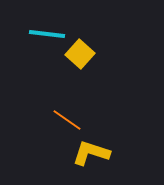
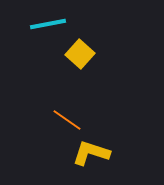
cyan line: moved 1 px right, 10 px up; rotated 18 degrees counterclockwise
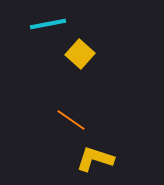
orange line: moved 4 px right
yellow L-shape: moved 4 px right, 6 px down
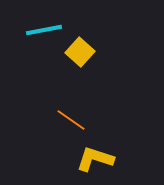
cyan line: moved 4 px left, 6 px down
yellow square: moved 2 px up
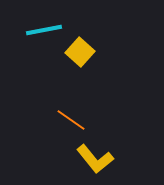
yellow L-shape: rotated 147 degrees counterclockwise
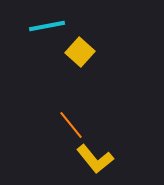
cyan line: moved 3 px right, 4 px up
orange line: moved 5 px down; rotated 16 degrees clockwise
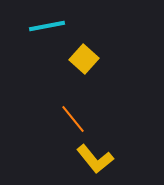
yellow square: moved 4 px right, 7 px down
orange line: moved 2 px right, 6 px up
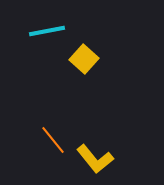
cyan line: moved 5 px down
orange line: moved 20 px left, 21 px down
